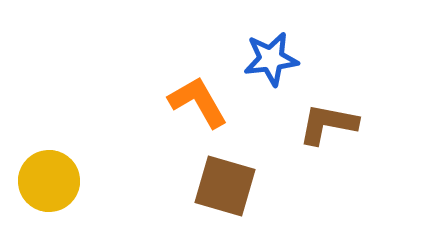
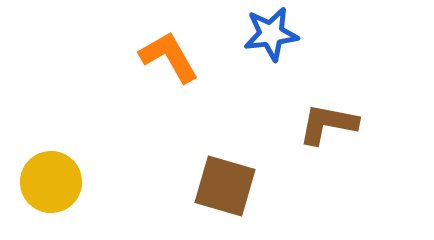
blue star: moved 25 px up
orange L-shape: moved 29 px left, 45 px up
yellow circle: moved 2 px right, 1 px down
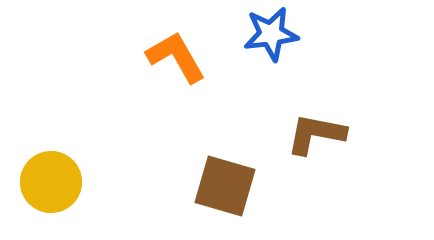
orange L-shape: moved 7 px right
brown L-shape: moved 12 px left, 10 px down
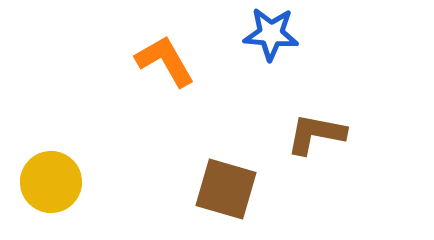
blue star: rotated 12 degrees clockwise
orange L-shape: moved 11 px left, 4 px down
brown square: moved 1 px right, 3 px down
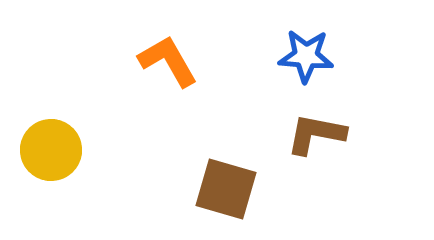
blue star: moved 35 px right, 22 px down
orange L-shape: moved 3 px right
yellow circle: moved 32 px up
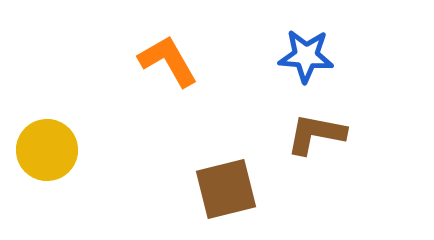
yellow circle: moved 4 px left
brown square: rotated 30 degrees counterclockwise
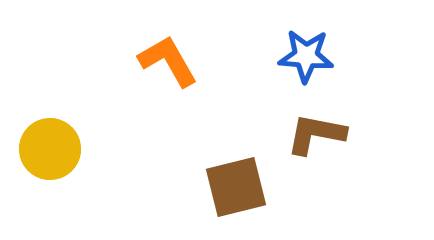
yellow circle: moved 3 px right, 1 px up
brown square: moved 10 px right, 2 px up
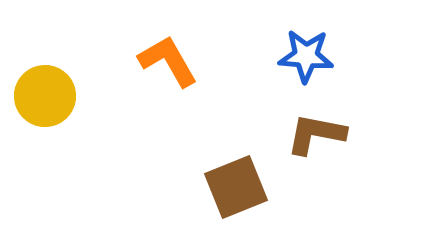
yellow circle: moved 5 px left, 53 px up
brown square: rotated 8 degrees counterclockwise
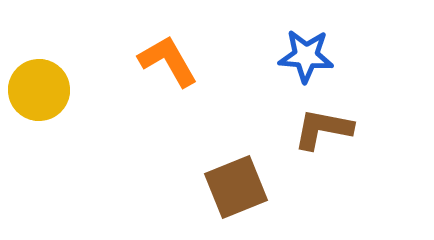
yellow circle: moved 6 px left, 6 px up
brown L-shape: moved 7 px right, 5 px up
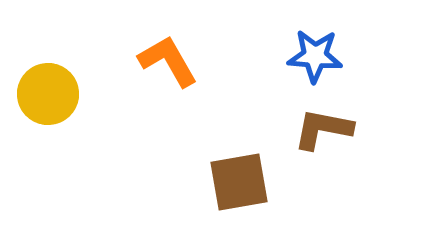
blue star: moved 9 px right
yellow circle: moved 9 px right, 4 px down
brown square: moved 3 px right, 5 px up; rotated 12 degrees clockwise
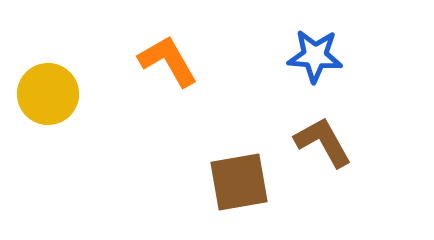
brown L-shape: moved 13 px down; rotated 50 degrees clockwise
